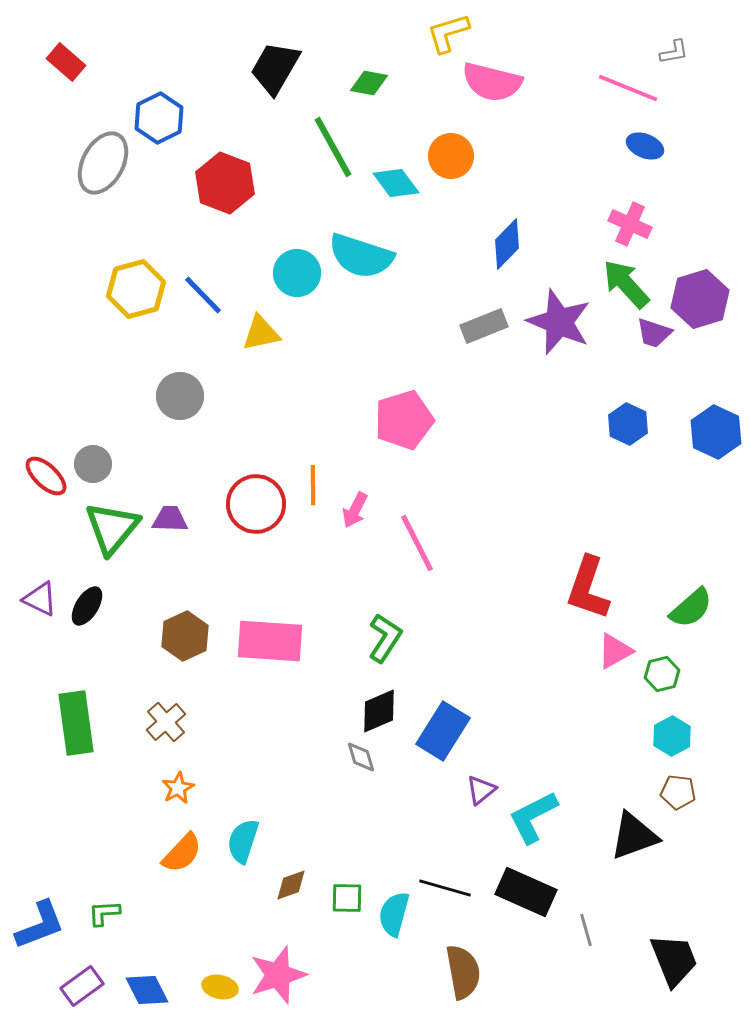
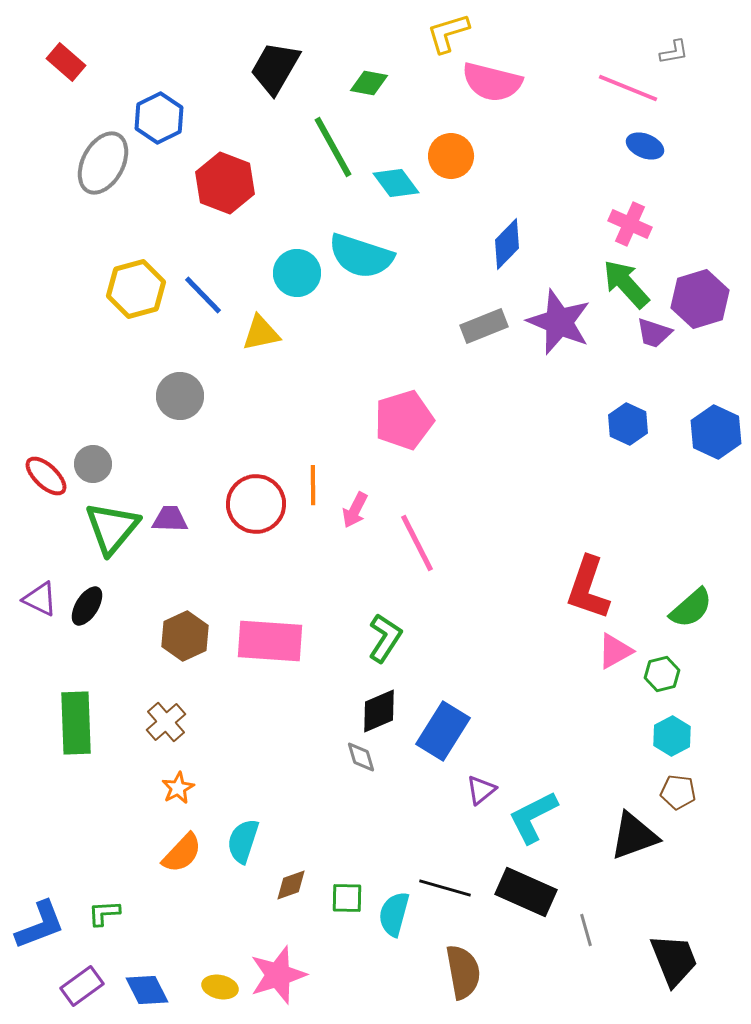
green rectangle at (76, 723): rotated 6 degrees clockwise
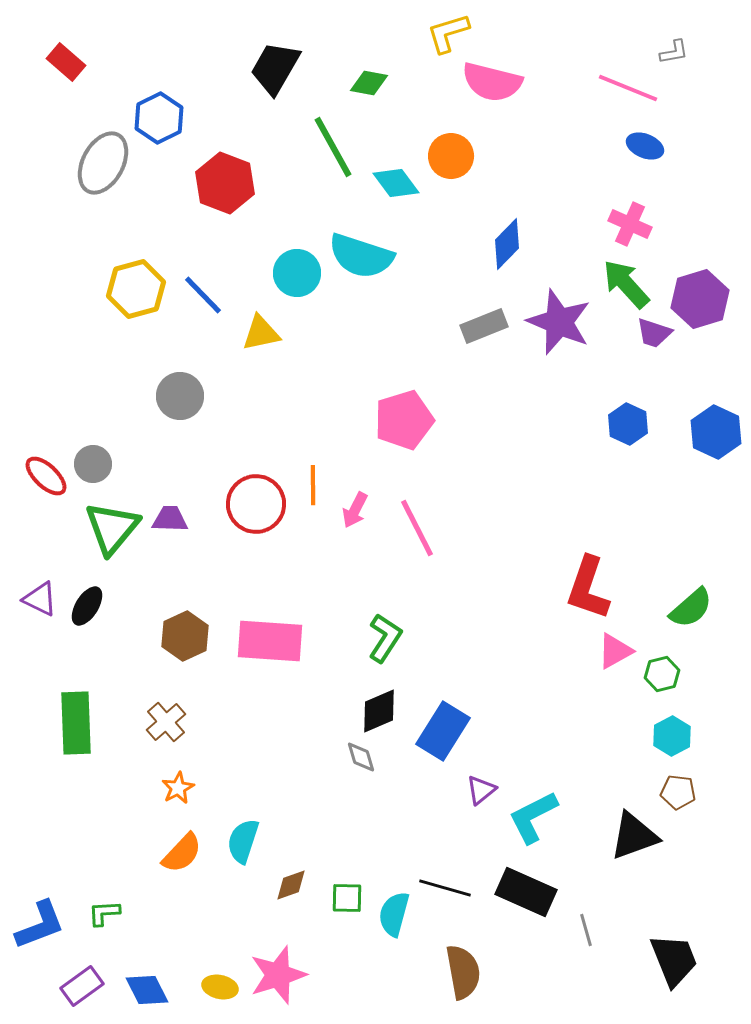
pink line at (417, 543): moved 15 px up
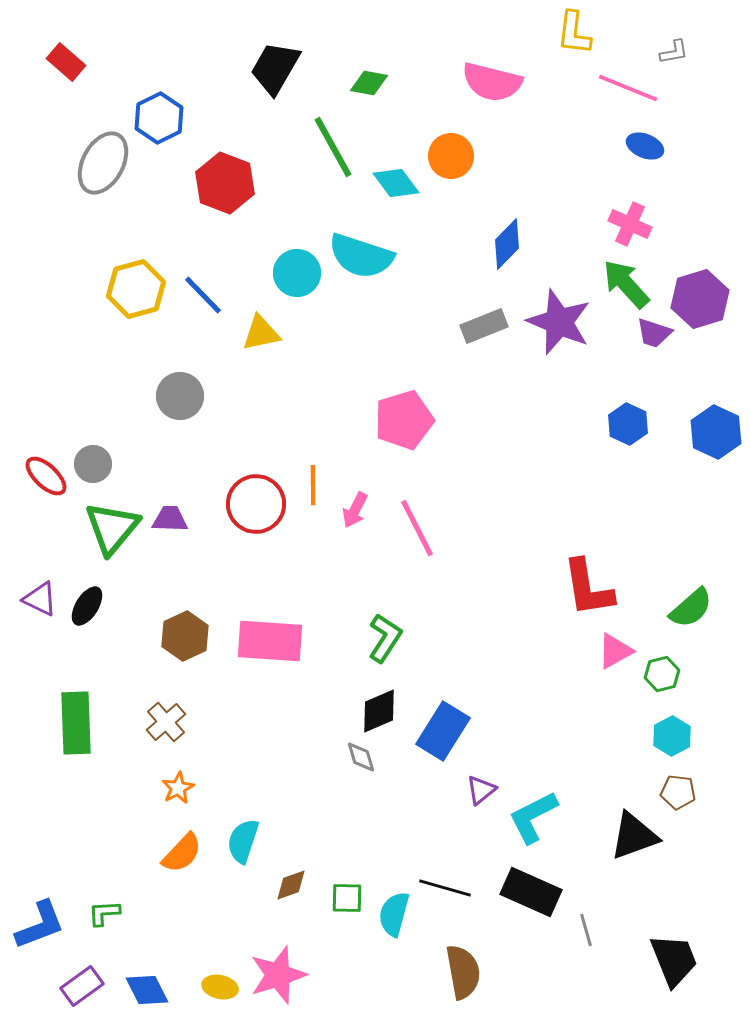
yellow L-shape at (448, 33): moved 126 px right; rotated 66 degrees counterclockwise
red L-shape at (588, 588): rotated 28 degrees counterclockwise
black rectangle at (526, 892): moved 5 px right
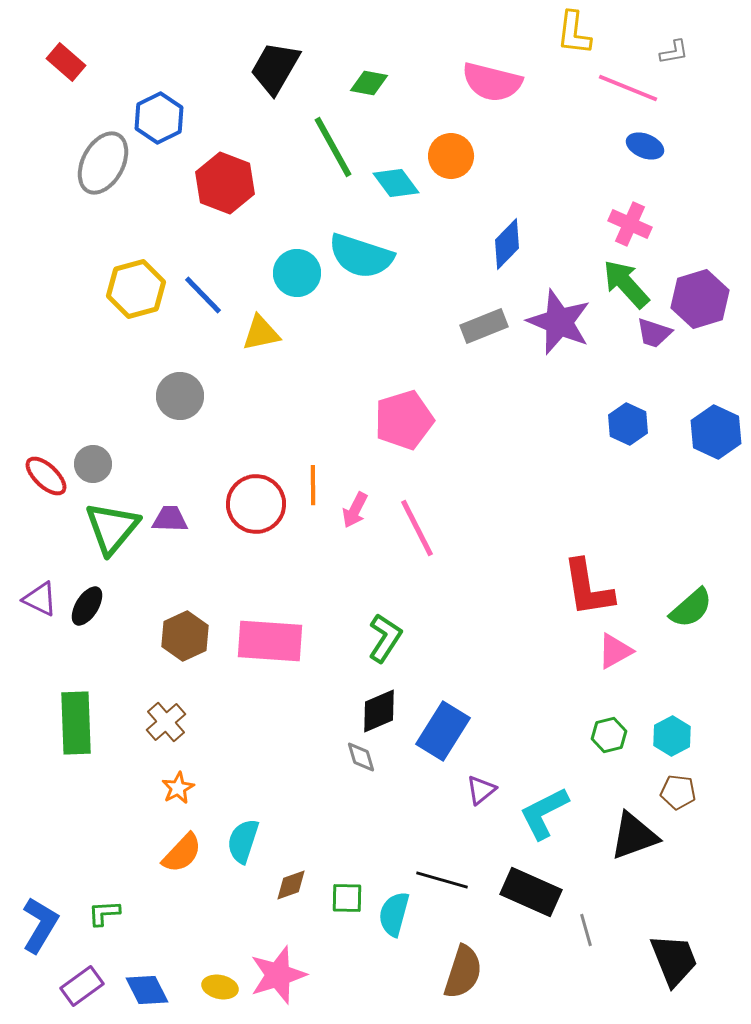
green hexagon at (662, 674): moved 53 px left, 61 px down
cyan L-shape at (533, 817): moved 11 px right, 4 px up
black line at (445, 888): moved 3 px left, 8 px up
blue L-shape at (40, 925): rotated 38 degrees counterclockwise
brown semicircle at (463, 972): rotated 28 degrees clockwise
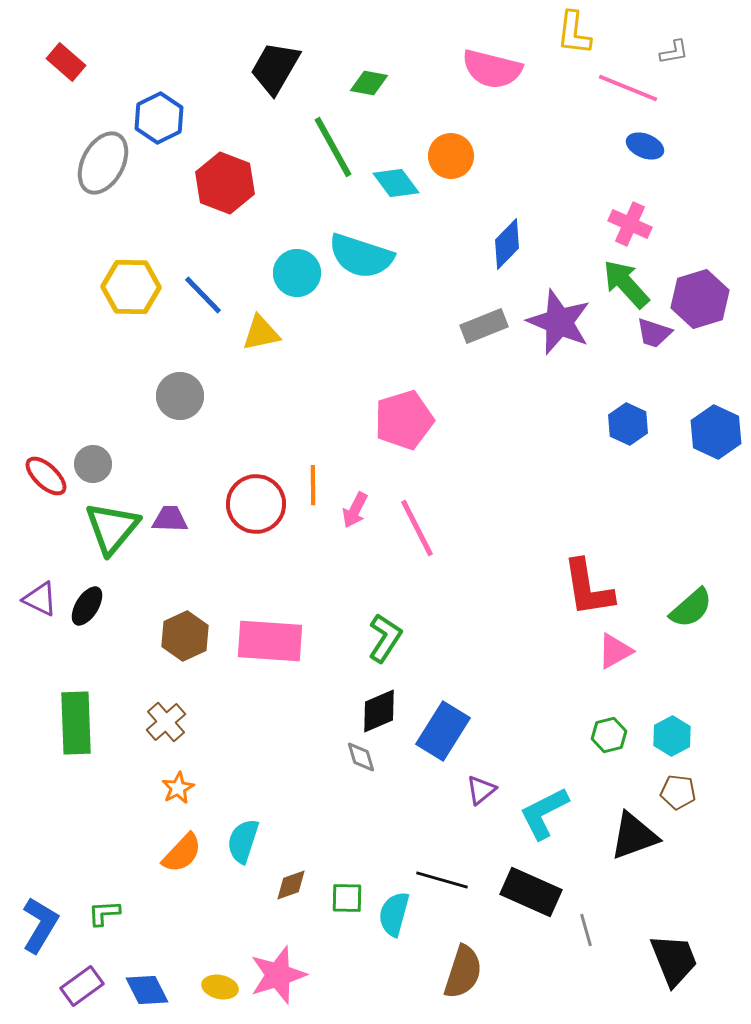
pink semicircle at (492, 82): moved 13 px up
yellow hexagon at (136, 289): moved 5 px left, 2 px up; rotated 16 degrees clockwise
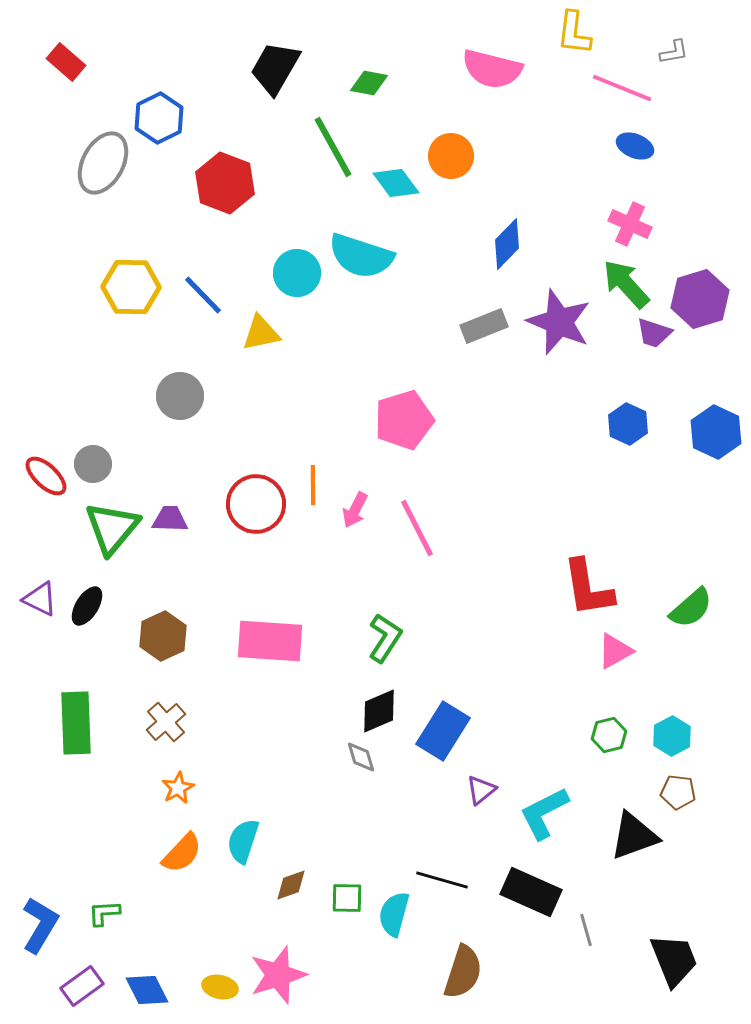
pink line at (628, 88): moved 6 px left
blue ellipse at (645, 146): moved 10 px left
brown hexagon at (185, 636): moved 22 px left
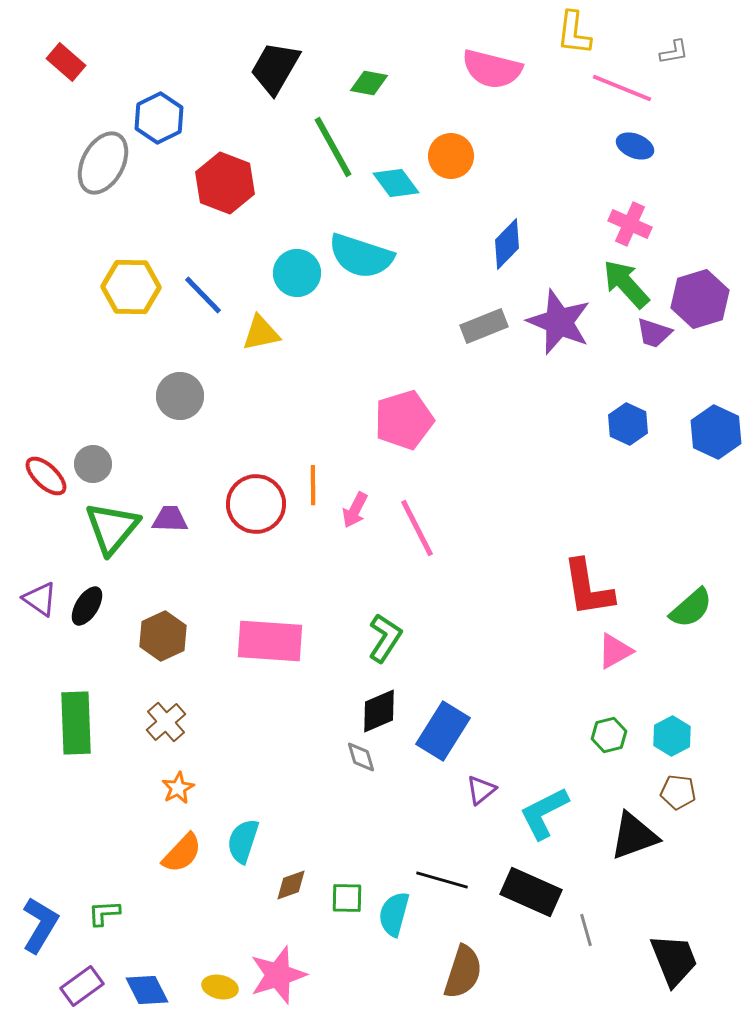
purple triangle at (40, 599): rotated 9 degrees clockwise
